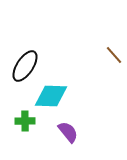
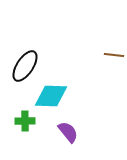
brown line: rotated 42 degrees counterclockwise
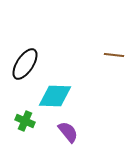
black ellipse: moved 2 px up
cyan diamond: moved 4 px right
green cross: rotated 24 degrees clockwise
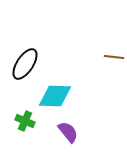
brown line: moved 2 px down
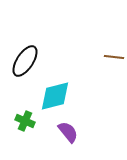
black ellipse: moved 3 px up
cyan diamond: rotated 16 degrees counterclockwise
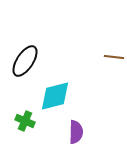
purple semicircle: moved 8 px right; rotated 40 degrees clockwise
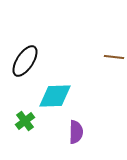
cyan diamond: rotated 12 degrees clockwise
green cross: rotated 30 degrees clockwise
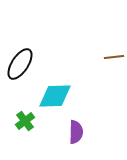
brown line: rotated 12 degrees counterclockwise
black ellipse: moved 5 px left, 3 px down
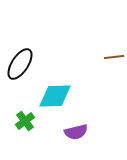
purple semicircle: rotated 75 degrees clockwise
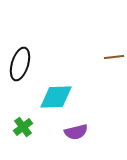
black ellipse: rotated 16 degrees counterclockwise
cyan diamond: moved 1 px right, 1 px down
green cross: moved 2 px left, 6 px down
